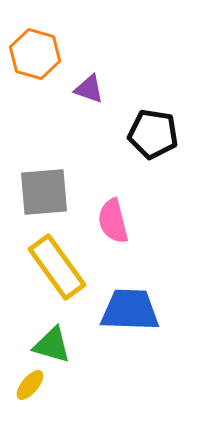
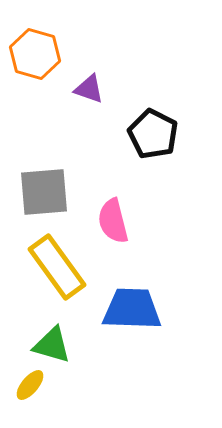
black pentagon: rotated 18 degrees clockwise
blue trapezoid: moved 2 px right, 1 px up
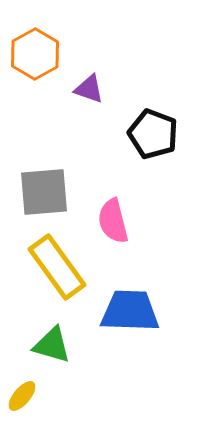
orange hexagon: rotated 15 degrees clockwise
black pentagon: rotated 6 degrees counterclockwise
blue trapezoid: moved 2 px left, 2 px down
yellow ellipse: moved 8 px left, 11 px down
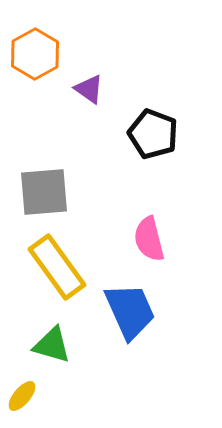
purple triangle: rotated 16 degrees clockwise
pink semicircle: moved 36 px right, 18 px down
blue trapezoid: rotated 64 degrees clockwise
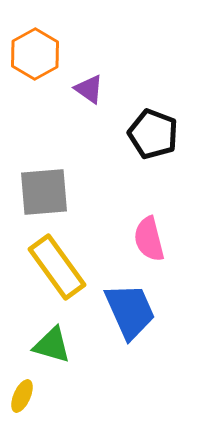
yellow ellipse: rotated 16 degrees counterclockwise
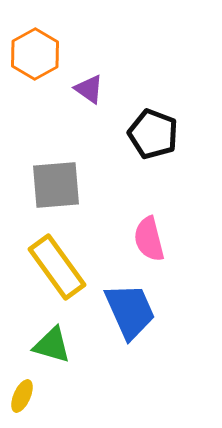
gray square: moved 12 px right, 7 px up
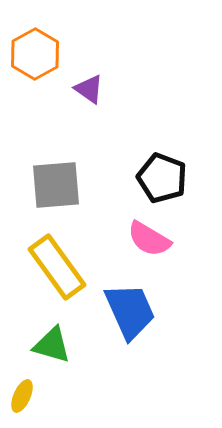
black pentagon: moved 9 px right, 44 px down
pink semicircle: rotated 45 degrees counterclockwise
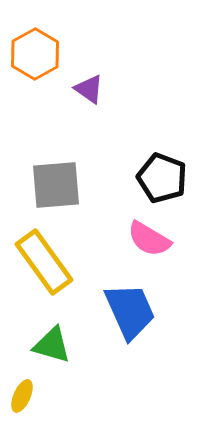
yellow rectangle: moved 13 px left, 5 px up
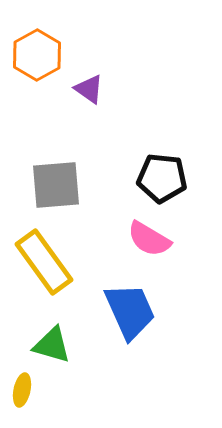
orange hexagon: moved 2 px right, 1 px down
black pentagon: rotated 15 degrees counterclockwise
yellow ellipse: moved 6 px up; rotated 12 degrees counterclockwise
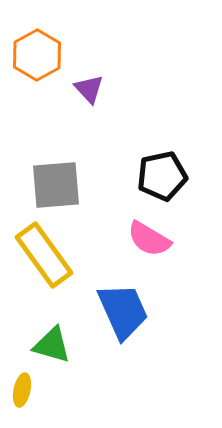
purple triangle: rotated 12 degrees clockwise
black pentagon: moved 2 px up; rotated 18 degrees counterclockwise
yellow rectangle: moved 7 px up
blue trapezoid: moved 7 px left
